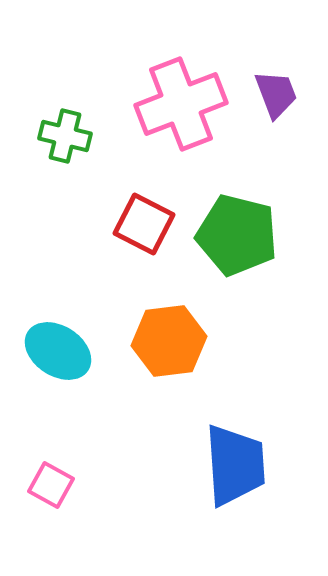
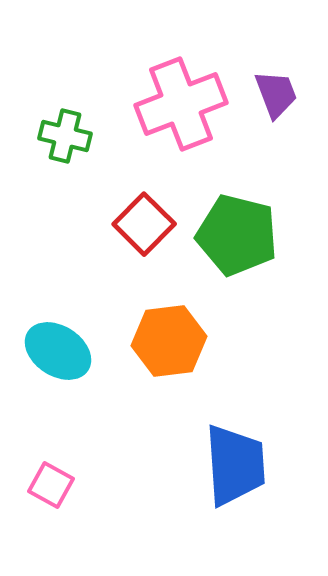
red square: rotated 18 degrees clockwise
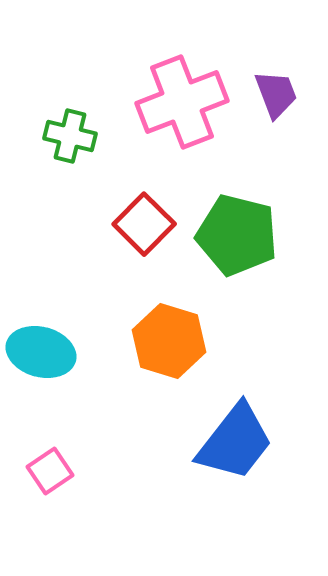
pink cross: moved 1 px right, 2 px up
green cross: moved 5 px right
orange hexagon: rotated 24 degrees clockwise
cyan ellipse: moved 17 px left, 1 px down; rotated 18 degrees counterclockwise
blue trapezoid: moved 23 px up; rotated 42 degrees clockwise
pink square: moved 1 px left, 14 px up; rotated 27 degrees clockwise
